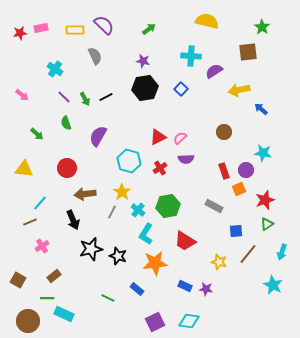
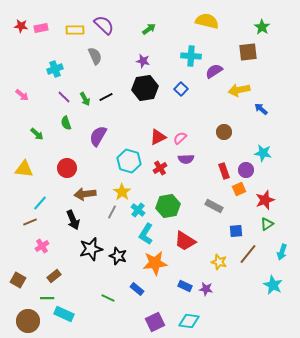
red star at (20, 33): moved 1 px right, 7 px up; rotated 16 degrees clockwise
cyan cross at (55, 69): rotated 35 degrees clockwise
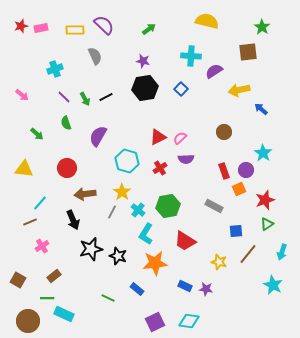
red star at (21, 26): rotated 24 degrees counterclockwise
cyan star at (263, 153): rotated 24 degrees clockwise
cyan hexagon at (129, 161): moved 2 px left
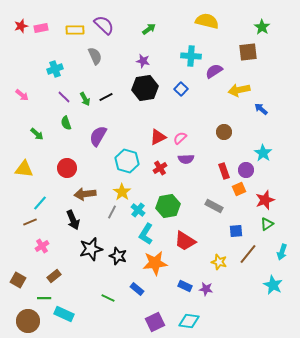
green line at (47, 298): moved 3 px left
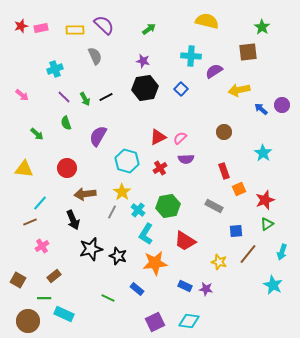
purple circle at (246, 170): moved 36 px right, 65 px up
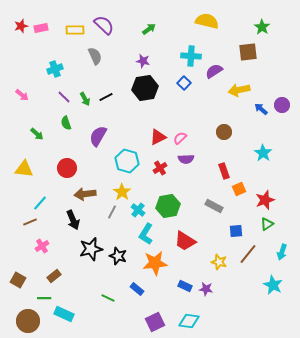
blue square at (181, 89): moved 3 px right, 6 px up
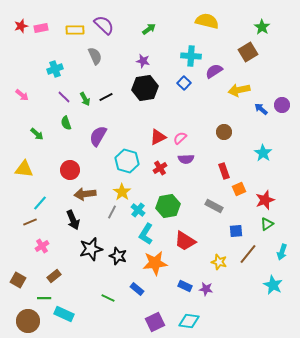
brown square at (248, 52): rotated 24 degrees counterclockwise
red circle at (67, 168): moved 3 px right, 2 px down
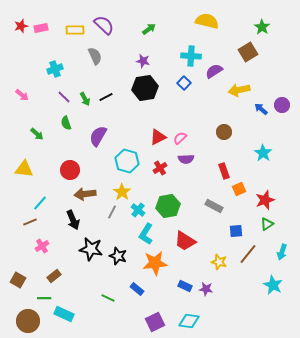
black star at (91, 249): rotated 25 degrees clockwise
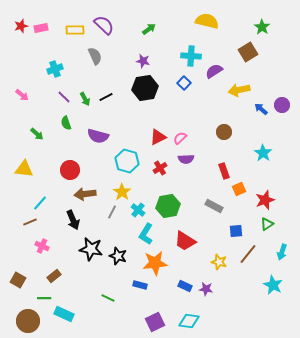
purple semicircle at (98, 136): rotated 105 degrees counterclockwise
pink cross at (42, 246): rotated 32 degrees counterclockwise
blue rectangle at (137, 289): moved 3 px right, 4 px up; rotated 24 degrees counterclockwise
